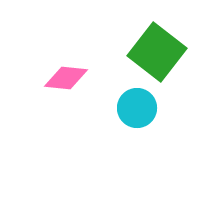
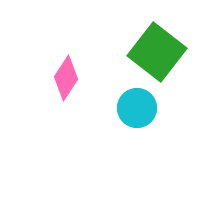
pink diamond: rotated 63 degrees counterclockwise
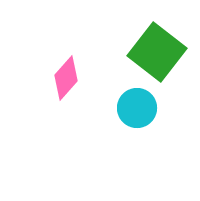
pink diamond: rotated 9 degrees clockwise
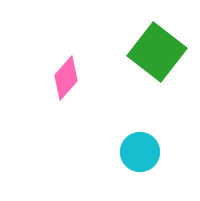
cyan circle: moved 3 px right, 44 px down
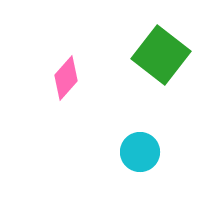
green square: moved 4 px right, 3 px down
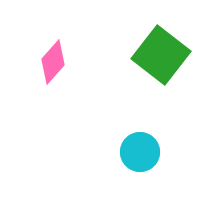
pink diamond: moved 13 px left, 16 px up
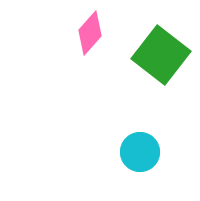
pink diamond: moved 37 px right, 29 px up
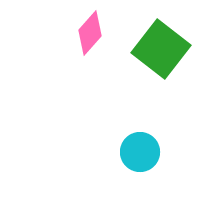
green square: moved 6 px up
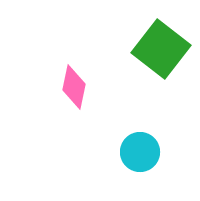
pink diamond: moved 16 px left, 54 px down; rotated 30 degrees counterclockwise
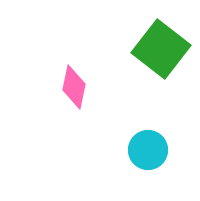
cyan circle: moved 8 px right, 2 px up
